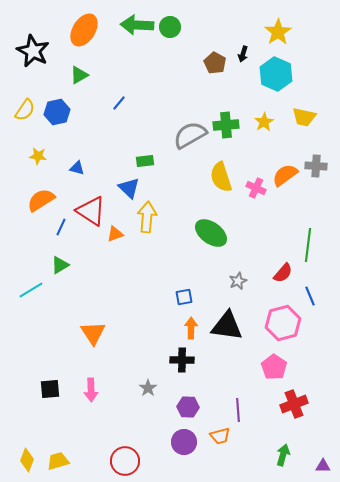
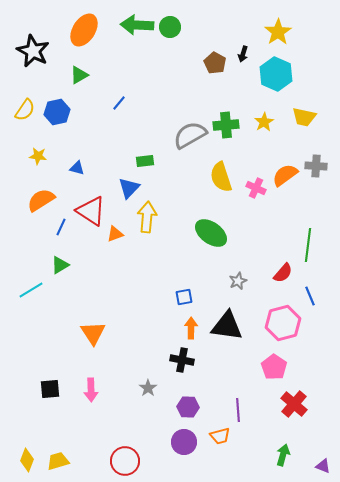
blue triangle at (129, 188): rotated 30 degrees clockwise
black cross at (182, 360): rotated 10 degrees clockwise
red cross at (294, 404): rotated 28 degrees counterclockwise
purple triangle at (323, 466): rotated 21 degrees clockwise
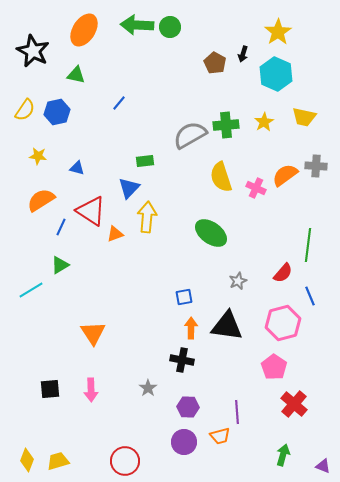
green triangle at (79, 75): moved 3 px left; rotated 42 degrees clockwise
purple line at (238, 410): moved 1 px left, 2 px down
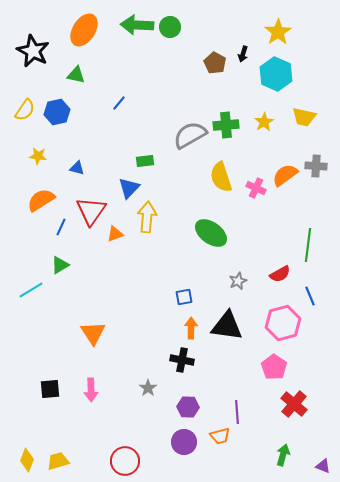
red triangle at (91, 211): rotated 32 degrees clockwise
red semicircle at (283, 273): moved 3 px left, 1 px down; rotated 20 degrees clockwise
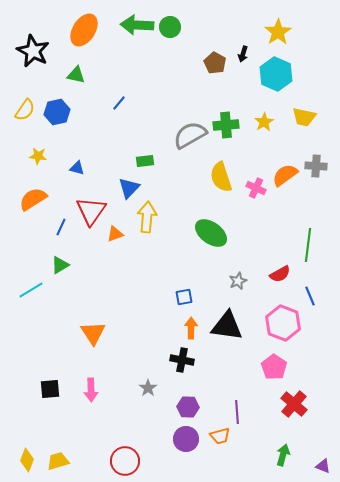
orange semicircle at (41, 200): moved 8 px left, 1 px up
pink hexagon at (283, 323): rotated 24 degrees counterclockwise
purple circle at (184, 442): moved 2 px right, 3 px up
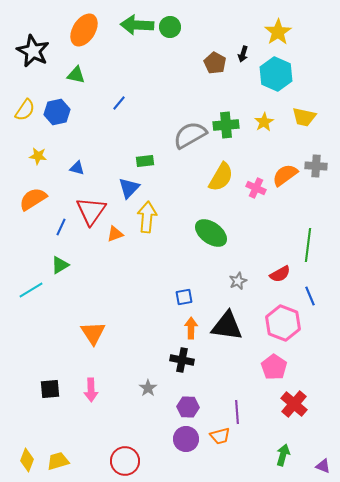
yellow semicircle at (221, 177): rotated 132 degrees counterclockwise
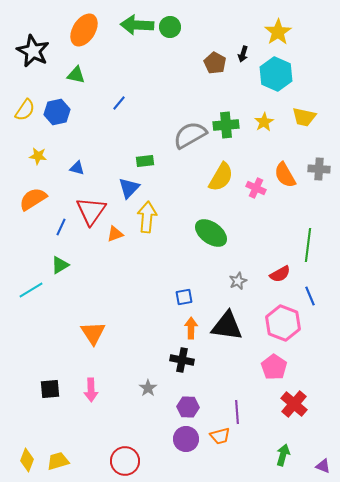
gray cross at (316, 166): moved 3 px right, 3 px down
orange semicircle at (285, 175): rotated 84 degrees counterclockwise
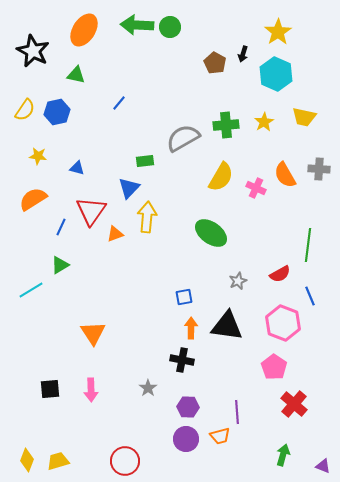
gray semicircle at (190, 135): moved 7 px left, 3 px down
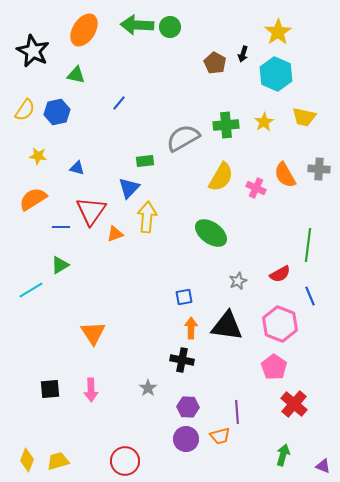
blue line at (61, 227): rotated 66 degrees clockwise
pink hexagon at (283, 323): moved 3 px left, 1 px down
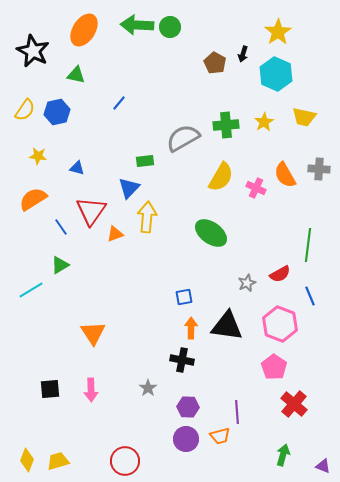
blue line at (61, 227): rotated 54 degrees clockwise
gray star at (238, 281): moved 9 px right, 2 px down
